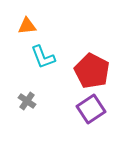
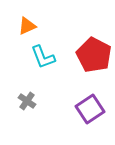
orange triangle: rotated 18 degrees counterclockwise
red pentagon: moved 2 px right, 16 px up
purple square: moved 1 px left
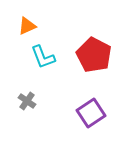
purple square: moved 1 px right, 4 px down
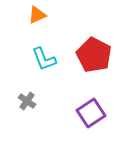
orange triangle: moved 10 px right, 11 px up
cyan L-shape: moved 1 px right, 2 px down
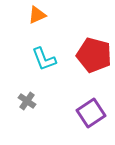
red pentagon: rotated 12 degrees counterclockwise
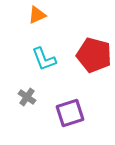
gray cross: moved 4 px up
purple square: moved 21 px left; rotated 16 degrees clockwise
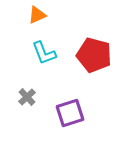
cyan L-shape: moved 6 px up
gray cross: rotated 12 degrees clockwise
